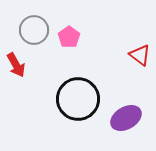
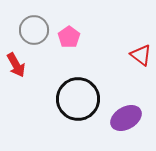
red triangle: moved 1 px right
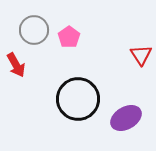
red triangle: rotated 20 degrees clockwise
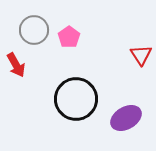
black circle: moved 2 px left
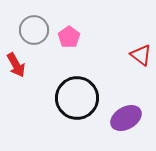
red triangle: rotated 20 degrees counterclockwise
black circle: moved 1 px right, 1 px up
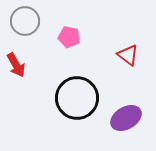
gray circle: moved 9 px left, 9 px up
pink pentagon: rotated 25 degrees counterclockwise
red triangle: moved 13 px left
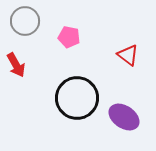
purple ellipse: moved 2 px left, 1 px up; rotated 64 degrees clockwise
